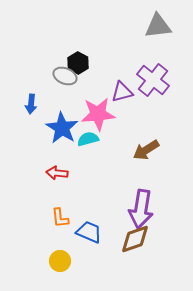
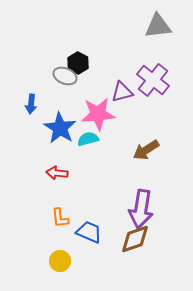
blue star: moved 2 px left
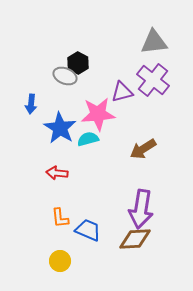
gray triangle: moved 4 px left, 16 px down
brown arrow: moved 3 px left, 1 px up
blue trapezoid: moved 1 px left, 2 px up
brown diamond: rotated 16 degrees clockwise
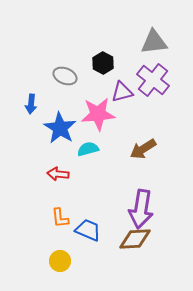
black hexagon: moved 25 px right
cyan semicircle: moved 10 px down
red arrow: moved 1 px right, 1 px down
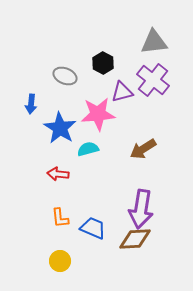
blue trapezoid: moved 5 px right, 2 px up
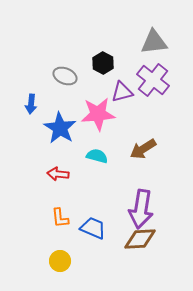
cyan semicircle: moved 9 px right, 7 px down; rotated 30 degrees clockwise
brown diamond: moved 5 px right
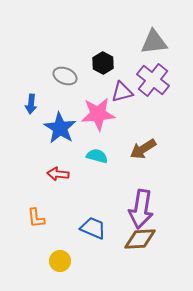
orange L-shape: moved 24 px left
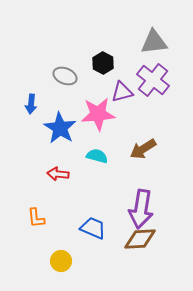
yellow circle: moved 1 px right
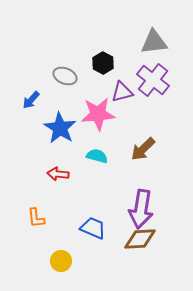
blue arrow: moved 4 px up; rotated 36 degrees clockwise
brown arrow: rotated 12 degrees counterclockwise
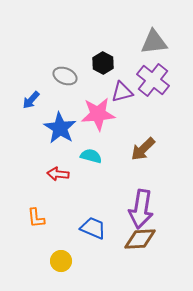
cyan semicircle: moved 6 px left
